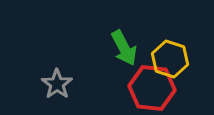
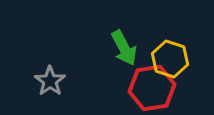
gray star: moved 7 px left, 3 px up
red hexagon: rotated 15 degrees counterclockwise
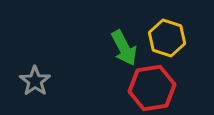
yellow hexagon: moved 3 px left, 21 px up
gray star: moved 15 px left
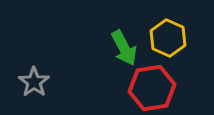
yellow hexagon: moved 1 px right; rotated 6 degrees clockwise
gray star: moved 1 px left, 1 px down
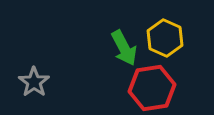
yellow hexagon: moved 3 px left
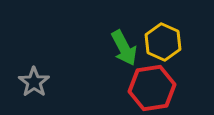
yellow hexagon: moved 2 px left, 4 px down
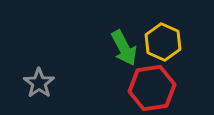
gray star: moved 5 px right, 1 px down
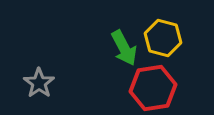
yellow hexagon: moved 4 px up; rotated 9 degrees counterclockwise
red hexagon: moved 1 px right
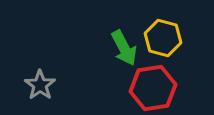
gray star: moved 1 px right, 2 px down
